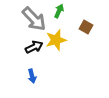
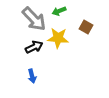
green arrow: rotated 136 degrees counterclockwise
yellow star: moved 2 px right, 2 px up; rotated 20 degrees clockwise
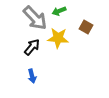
gray arrow: moved 1 px right, 1 px up
black arrow: moved 2 px left; rotated 24 degrees counterclockwise
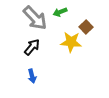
green arrow: moved 1 px right, 1 px down
brown square: rotated 16 degrees clockwise
yellow star: moved 13 px right, 4 px down
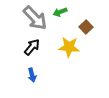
yellow star: moved 2 px left, 5 px down
blue arrow: moved 1 px up
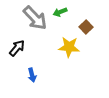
black arrow: moved 15 px left, 1 px down
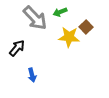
yellow star: moved 10 px up
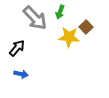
green arrow: rotated 48 degrees counterclockwise
blue arrow: moved 11 px left, 1 px up; rotated 64 degrees counterclockwise
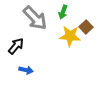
green arrow: moved 3 px right
yellow star: moved 1 px right, 1 px up
black arrow: moved 1 px left, 2 px up
blue arrow: moved 5 px right, 4 px up
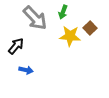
brown square: moved 4 px right, 1 px down
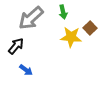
green arrow: rotated 32 degrees counterclockwise
gray arrow: moved 4 px left; rotated 92 degrees clockwise
yellow star: moved 1 px right, 1 px down
blue arrow: rotated 24 degrees clockwise
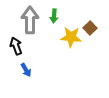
green arrow: moved 9 px left, 4 px down; rotated 16 degrees clockwise
gray arrow: moved 1 px left, 2 px down; rotated 132 degrees clockwise
black arrow: rotated 60 degrees counterclockwise
blue arrow: rotated 24 degrees clockwise
